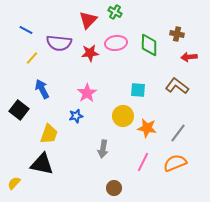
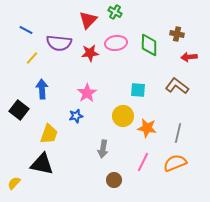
blue arrow: rotated 24 degrees clockwise
gray line: rotated 24 degrees counterclockwise
brown circle: moved 8 px up
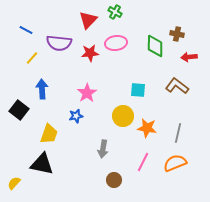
green diamond: moved 6 px right, 1 px down
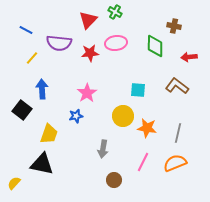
brown cross: moved 3 px left, 8 px up
black square: moved 3 px right
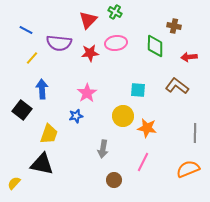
gray line: moved 17 px right; rotated 12 degrees counterclockwise
orange semicircle: moved 13 px right, 6 px down
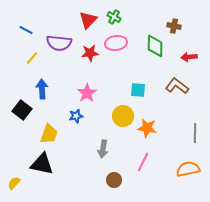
green cross: moved 1 px left, 5 px down
orange semicircle: rotated 10 degrees clockwise
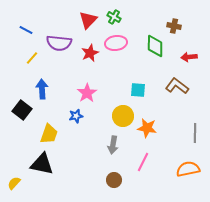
red star: rotated 18 degrees counterclockwise
gray arrow: moved 10 px right, 4 px up
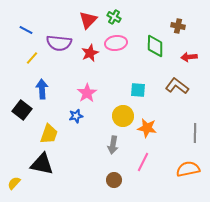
brown cross: moved 4 px right
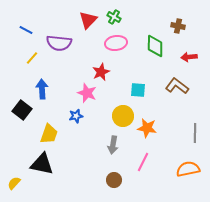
red star: moved 11 px right, 19 px down
pink star: rotated 18 degrees counterclockwise
